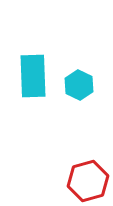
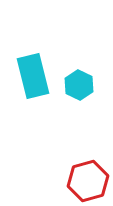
cyan rectangle: rotated 12 degrees counterclockwise
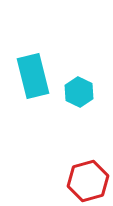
cyan hexagon: moved 7 px down
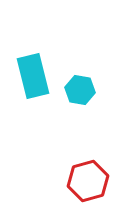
cyan hexagon: moved 1 px right, 2 px up; rotated 16 degrees counterclockwise
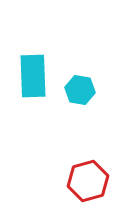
cyan rectangle: rotated 12 degrees clockwise
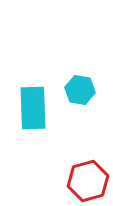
cyan rectangle: moved 32 px down
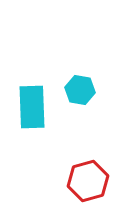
cyan rectangle: moved 1 px left, 1 px up
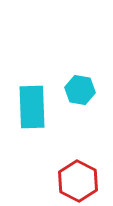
red hexagon: moved 10 px left; rotated 18 degrees counterclockwise
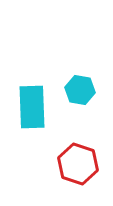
red hexagon: moved 17 px up; rotated 9 degrees counterclockwise
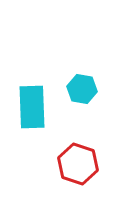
cyan hexagon: moved 2 px right, 1 px up
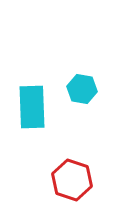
red hexagon: moved 6 px left, 16 px down
